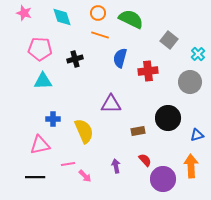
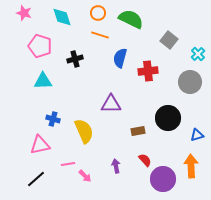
pink pentagon: moved 3 px up; rotated 15 degrees clockwise
blue cross: rotated 16 degrees clockwise
black line: moved 1 px right, 2 px down; rotated 42 degrees counterclockwise
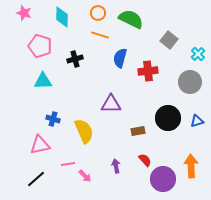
cyan diamond: rotated 20 degrees clockwise
blue triangle: moved 14 px up
